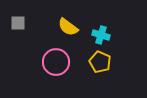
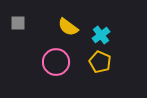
cyan cross: rotated 36 degrees clockwise
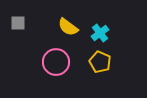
cyan cross: moved 1 px left, 2 px up
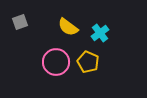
gray square: moved 2 px right, 1 px up; rotated 21 degrees counterclockwise
yellow pentagon: moved 12 px left
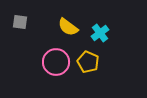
gray square: rotated 28 degrees clockwise
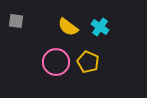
gray square: moved 4 px left, 1 px up
cyan cross: moved 6 px up; rotated 18 degrees counterclockwise
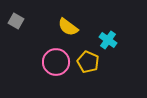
gray square: rotated 21 degrees clockwise
cyan cross: moved 8 px right, 13 px down
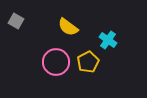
yellow pentagon: rotated 20 degrees clockwise
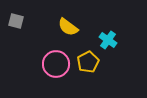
gray square: rotated 14 degrees counterclockwise
pink circle: moved 2 px down
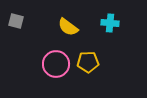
cyan cross: moved 2 px right, 17 px up; rotated 30 degrees counterclockwise
yellow pentagon: rotated 25 degrees clockwise
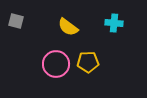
cyan cross: moved 4 px right
